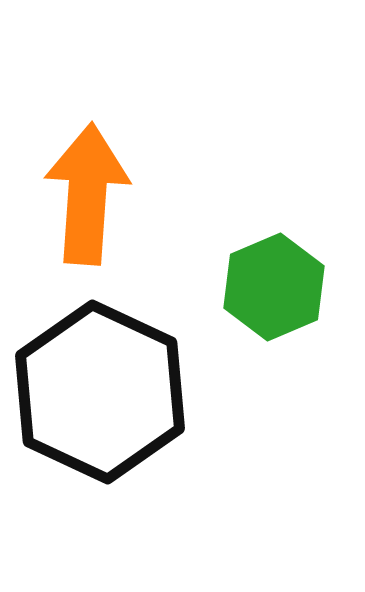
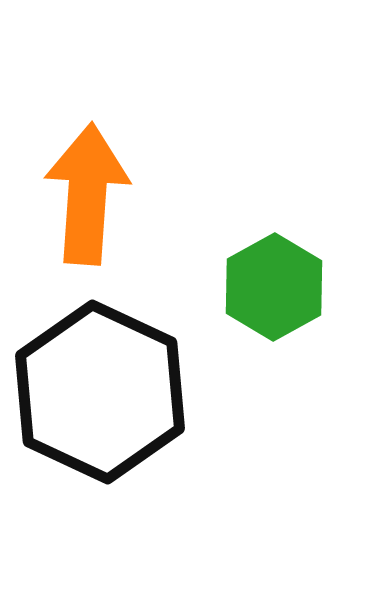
green hexagon: rotated 6 degrees counterclockwise
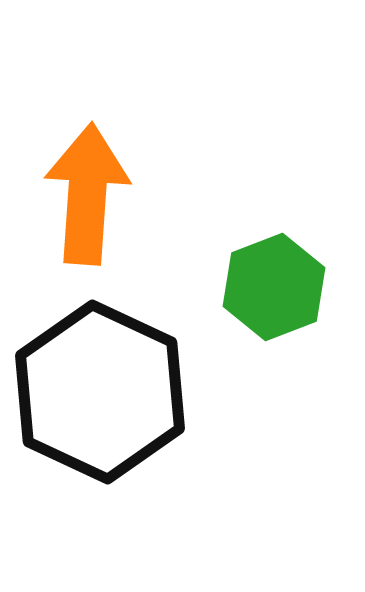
green hexagon: rotated 8 degrees clockwise
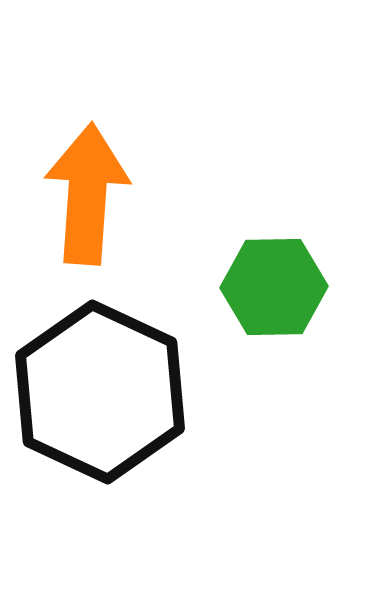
green hexagon: rotated 20 degrees clockwise
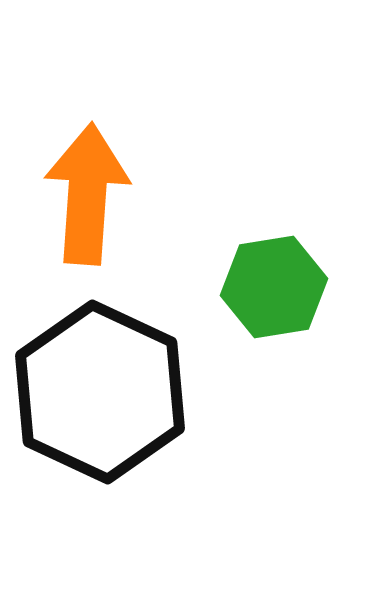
green hexagon: rotated 8 degrees counterclockwise
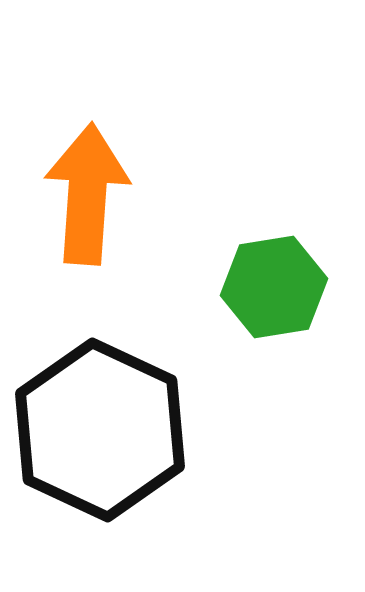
black hexagon: moved 38 px down
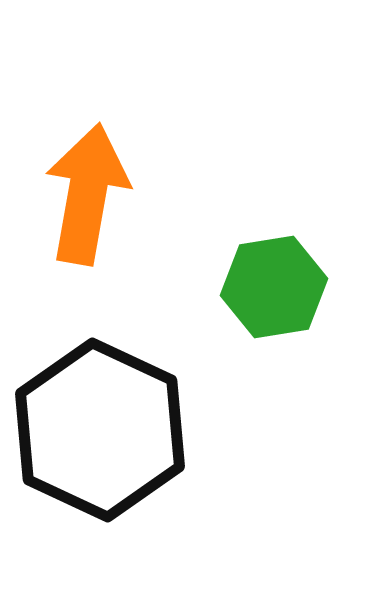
orange arrow: rotated 6 degrees clockwise
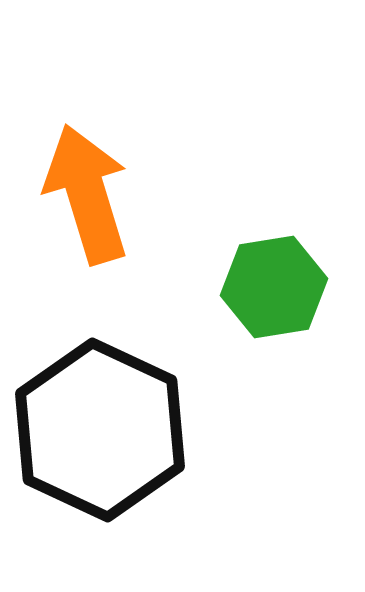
orange arrow: rotated 27 degrees counterclockwise
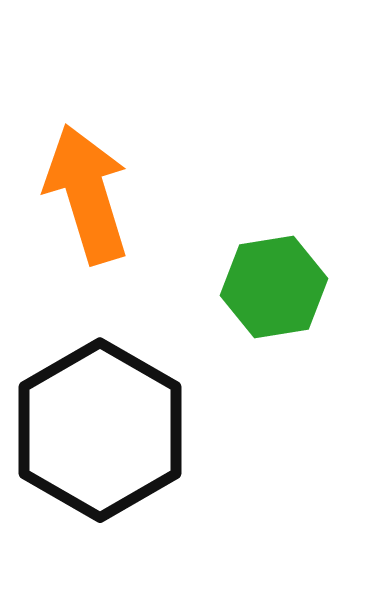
black hexagon: rotated 5 degrees clockwise
